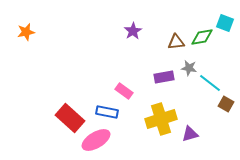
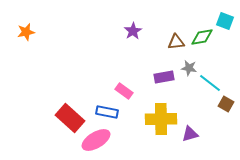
cyan square: moved 2 px up
yellow cross: rotated 16 degrees clockwise
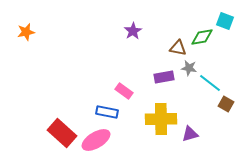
brown triangle: moved 2 px right, 6 px down; rotated 18 degrees clockwise
red rectangle: moved 8 px left, 15 px down
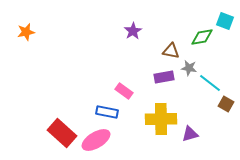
brown triangle: moved 7 px left, 3 px down
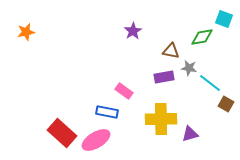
cyan square: moved 1 px left, 2 px up
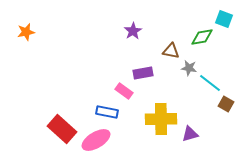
purple rectangle: moved 21 px left, 4 px up
red rectangle: moved 4 px up
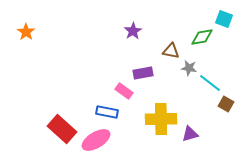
orange star: rotated 24 degrees counterclockwise
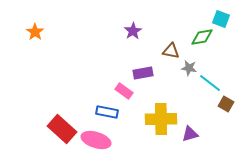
cyan square: moved 3 px left
orange star: moved 9 px right
pink ellipse: rotated 48 degrees clockwise
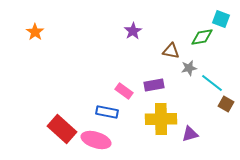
gray star: rotated 21 degrees counterclockwise
purple rectangle: moved 11 px right, 12 px down
cyan line: moved 2 px right
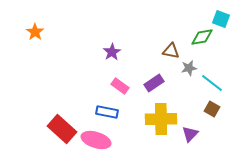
purple star: moved 21 px left, 21 px down
purple rectangle: moved 2 px up; rotated 24 degrees counterclockwise
pink rectangle: moved 4 px left, 5 px up
brown square: moved 14 px left, 5 px down
purple triangle: rotated 30 degrees counterclockwise
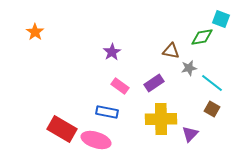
red rectangle: rotated 12 degrees counterclockwise
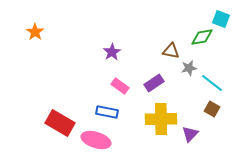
red rectangle: moved 2 px left, 6 px up
